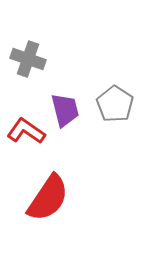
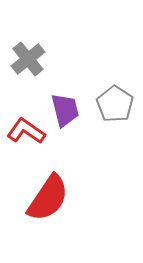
gray cross: rotated 32 degrees clockwise
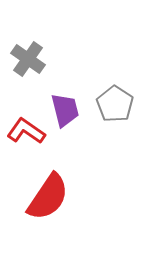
gray cross: rotated 16 degrees counterclockwise
red semicircle: moved 1 px up
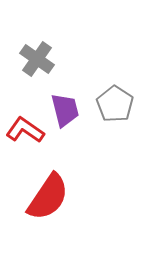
gray cross: moved 9 px right
red L-shape: moved 1 px left, 1 px up
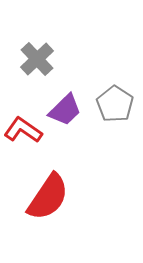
gray cross: rotated 12 degrees clockwise
purple trapezoid: rotated 60 degrees clockwise
red L-shape: moved 2 px left
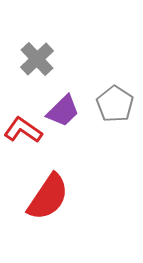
purple trapezoid: moved 2 px left, 1 px down
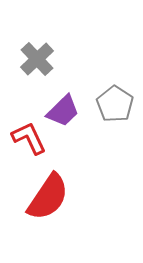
red L-shape: moved 6 px right, 8 px down; rotated 30 degrees clockwise
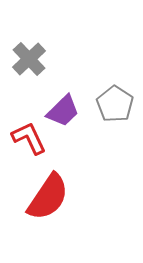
gray cross: moved 8 px left
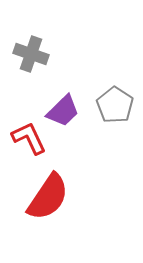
gray cross: moved 2 px right, 5 px up; rotated 28 degrees counterclockwise
gray pentagon: moved 1 px down
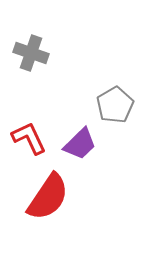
gray cross: moved 1 px up
gray pentagon: rotated 9 degrees clockwise
purple trapezoid: moved 17 px right, 33 px down
